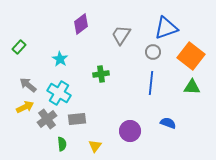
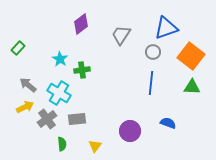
green rectangle: moved 1 px left, 1 px down
green cross: moved 19 px left, 4 px up
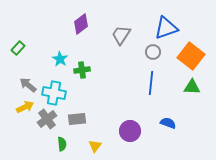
cyan cross: moved 5 px left; rotated 20 degrees counterclockwise
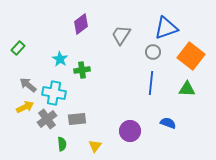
green triangle: moved 5 px left, 2 px down
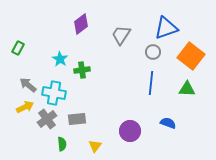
green rectangle: rotated 16 degrees counterclockwise
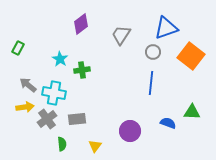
green triangle: moved 5 px right, 23 px down
yellow arrow: rotated 18 degrees clockwise
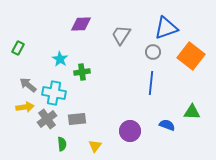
purple diamond: rotated 35 degrees clockwise
green cross: moved 2 px down
blue semicircle: moved 1 px left, 2 px down
